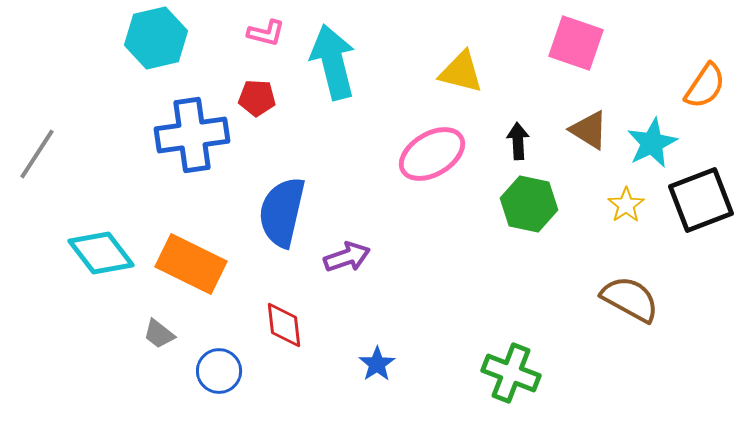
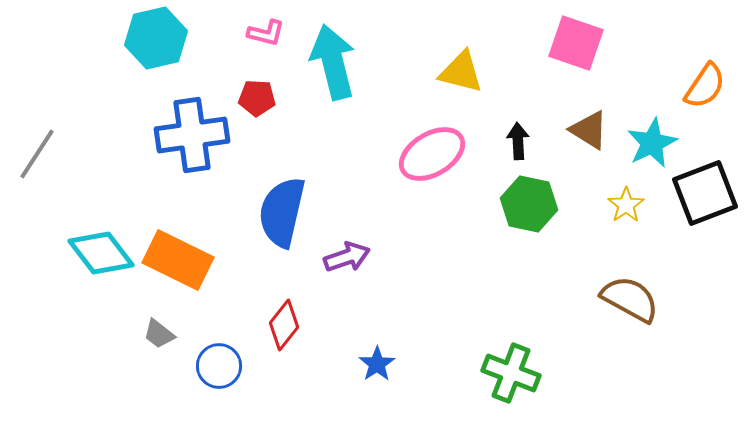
black square: moved 4 px right, 7 px up
orange rectangle: moved 13 px left, 4 px up
red diamond: rotated 45 degrees clockwise
blue circle: moved 5 px up
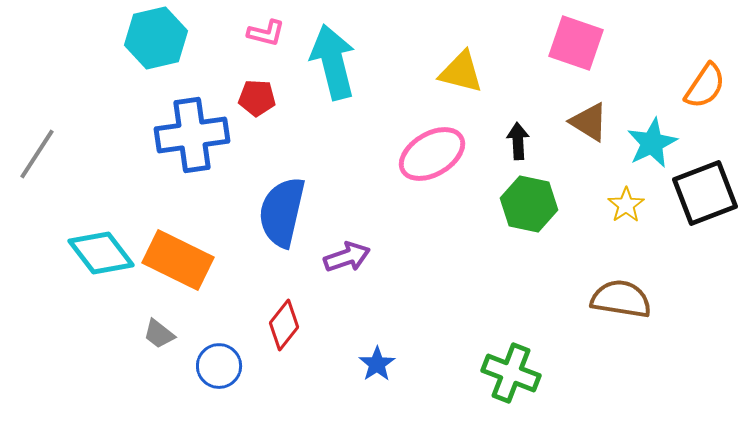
brown triangle: moved 8 px up
brown semicircle: moved 9 px left; rotated 20 degrees counterclockwise
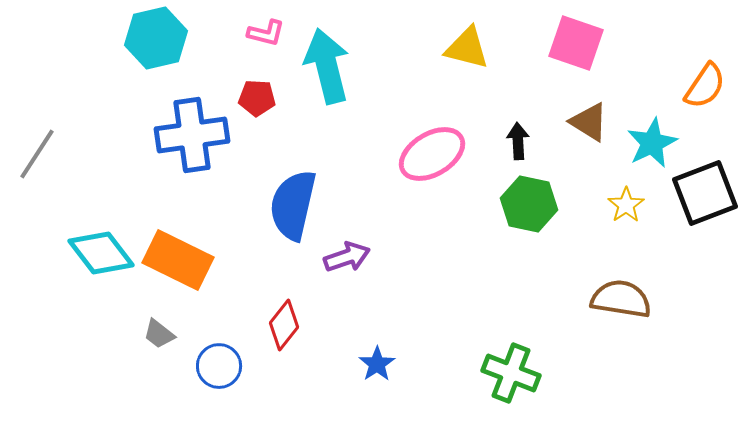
cyan arrow: moved 6 px left, 4 px down
yellow triangle: moved 6 px right, 24 px up
blue semicircle: moved 11 px right, 7 px up
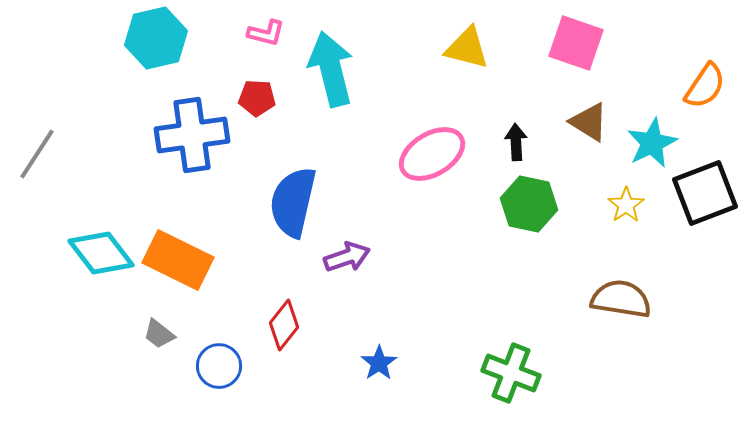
cyan arrow: moved 4 px right, 3 px down
black arrow: moved 2 px left, 1 px down
blue semicircle: moved 3 px up
blue star: moved 2 px right, 1 px up
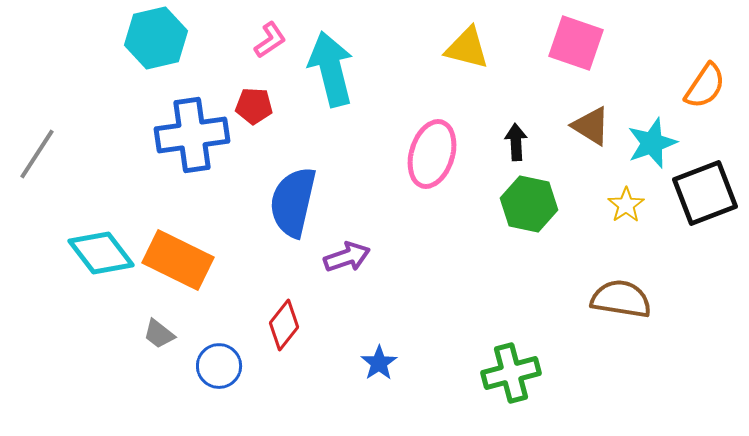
pink L-shape: moved 4 px right, 7 px down; rotated 48 degrees counterclockwise
red pentagon: moved 3 px left, 8 px down
brown triangle: moved 2 px right, 4 px down
cyan star: rotated 6 degrees clockwise
pink ellipse: rotated 42 degrees counterclockwise
green cross: rotated 36 degrees counterclockwise
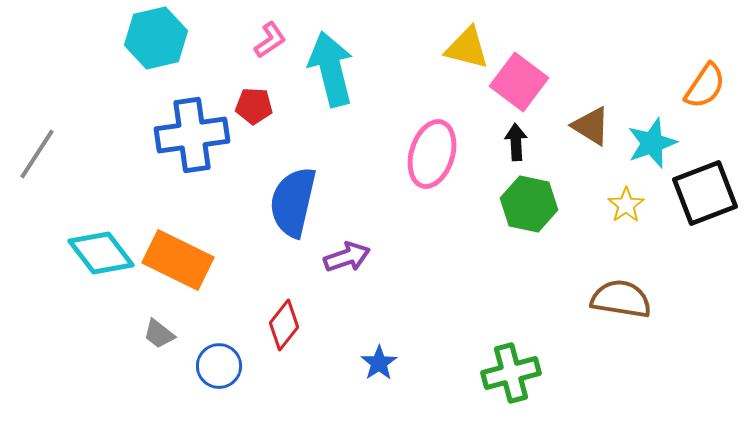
pink square: moved 57 px left, 39 px down; rotated 18 degrees clockwise
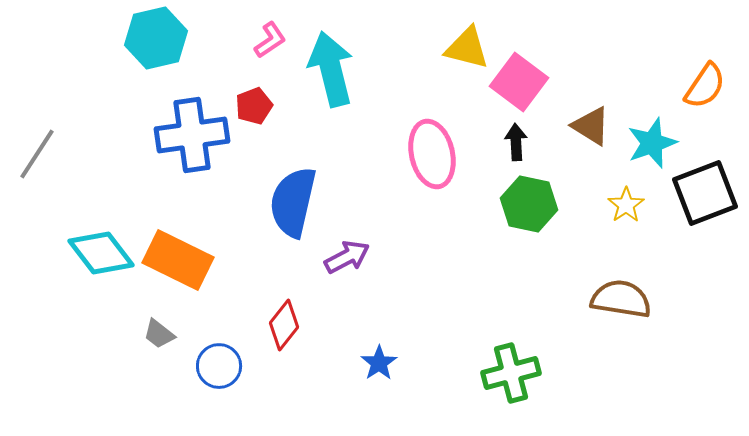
red pentagon: rotated 24 degrees counterclockwise
pink ellipse: rotated 30 degrees counterclockwise
purple arrow: rotated 9 degrees counterclockwise
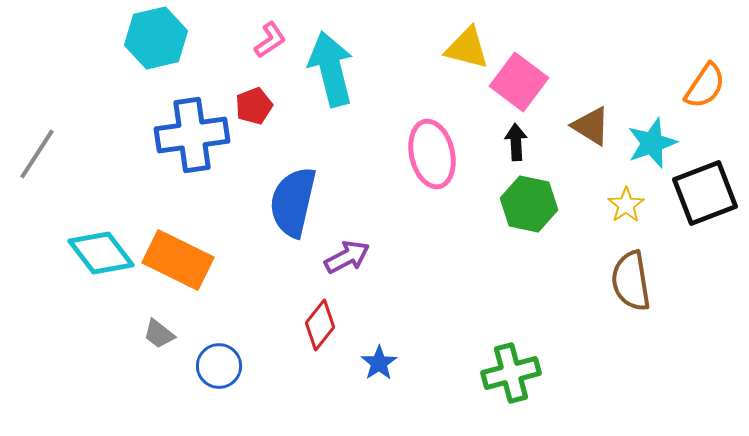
brown semicircle: moved 10 px right, 18 px up; rotated 108 degrees counterclockwise
red diamond: moved 36 px right
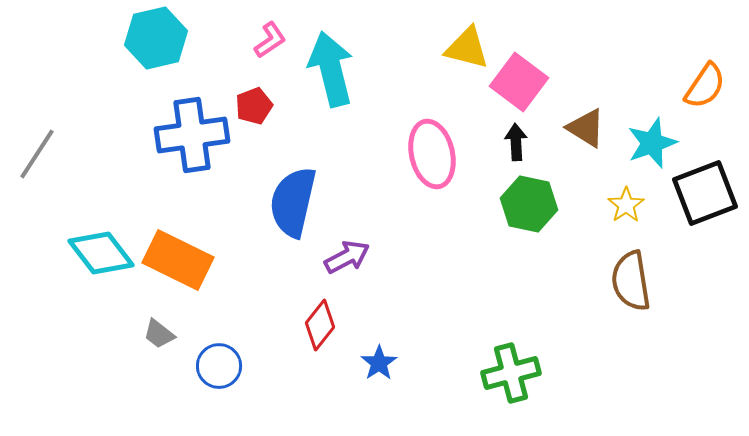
brown triangle: moved 5 px left, 2 px down
